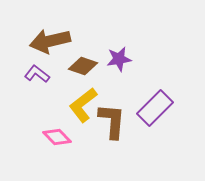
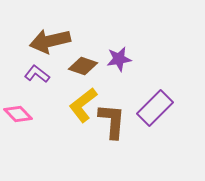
pink diamond: moved 39 px left, 23 px up
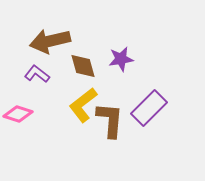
purple star: moved 2 px right
brown diamond: rotated 56 degrees clockwise
purple rectangle: moved 6 px left
pink diamond: rotated 28 degrees counterclockwise
brown L-shape: moved 2 px left, 1 px up
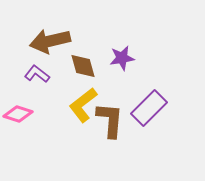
purple star: moved 1 px right, 1 px up
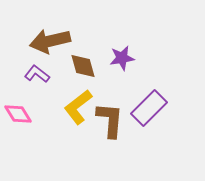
yellow L-shape: moved 5 px left, 2 px down
pink diamond: rotated 40 degrees clockwise
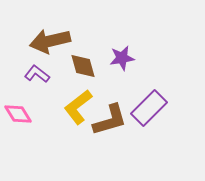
brown L-shape: rotated 69 degrees clockwise
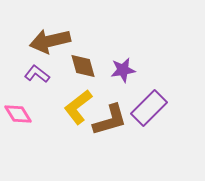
purple star: moved 1 px right, 12 px down
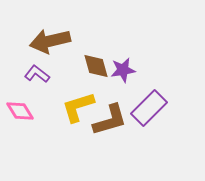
brown diamond: moved 13 px right
yellow L-shape: rotated 21 degrees clockwise
pink diamond: moved 2 px right, 3 px up
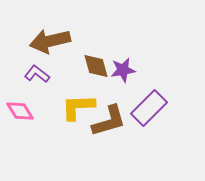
yellow L-shape: rotated 15 degrees clockwise
brown L-shape: moved 1 px left, 1 px down
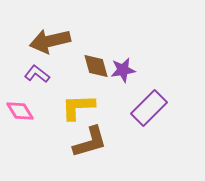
brown L-shape: moved 19 px left, 21 px down
